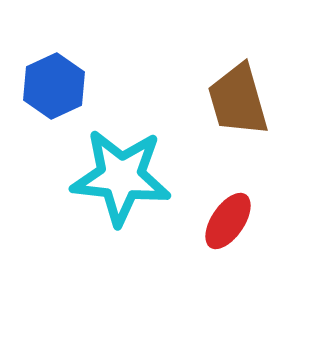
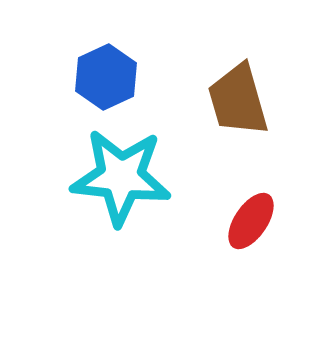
blue hexagon: moved 52 px right, 9 px up
red ellipse: moved 23 px right
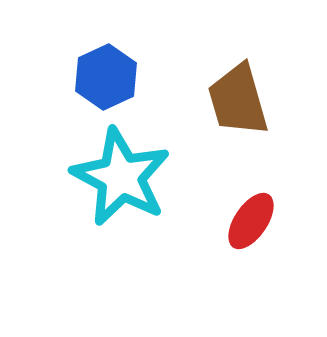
cyan star: rotated 22 degrees clockwise
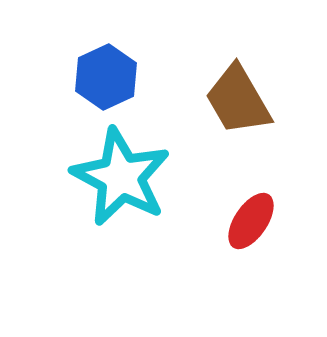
brown trapezoid: rotated 14 degrees counterclockwise
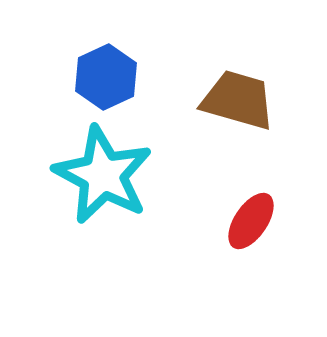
brown trapezoid: rotated 136 degrees clockwise
cyan star: moved 18 px left, 2 px up
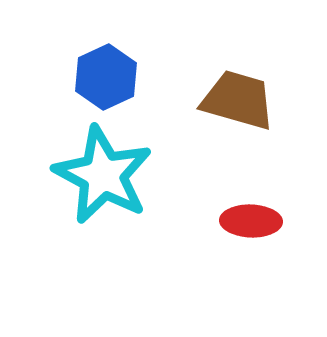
red ellipse: rotated 58 degrees clockwise
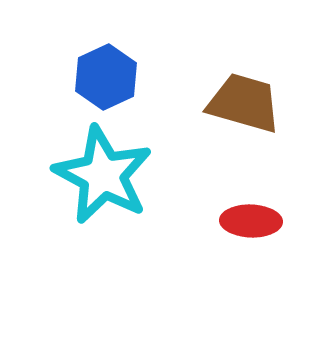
brown trapezoid: moved 6 px right, 3 px down
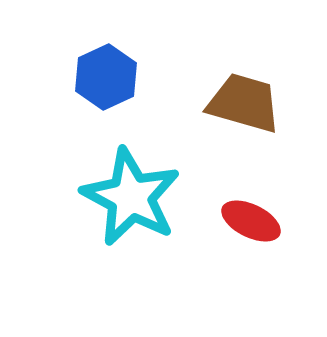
cyan star: moved 28 px right, 22 px down
red ellipse: rotated 24 degrees clockwise
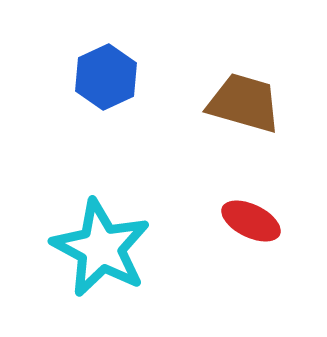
cyan star: moved 30 px left, 51 px down
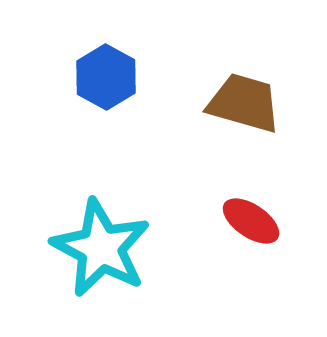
blue hexagon: rotated 6 degrees counterclockwise
red ellipse: rotated 8 degrees clockwise
